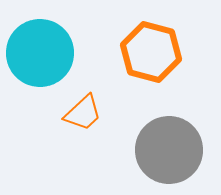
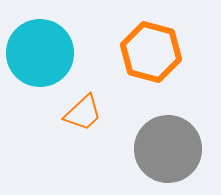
gray circle: moved 1 px left, 1 px up
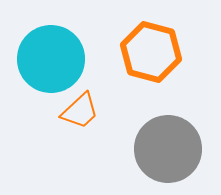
cyan circle: moved 11 px right, 6 px down
orange trapezoid: moved 3 px left, 2 px up
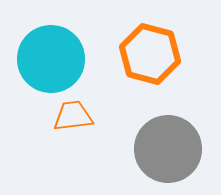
orange hexagon: moved 1 px left, 2 px down
orange trapezoid: moved 7 px left, 5 px down; rotated 144 degrees counterclockwise
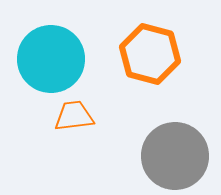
orange trapezoid: moved 1 px right
gray circle: moved 7 px right, 7 px down
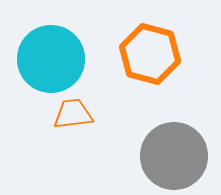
orange trapezoid: moved 1 px left, 2 px up
gray circle: moved 1 px left
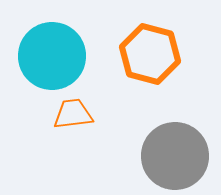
cyan circle: moved 1 px right, 3 px up
gray circle: moved 1 px right
